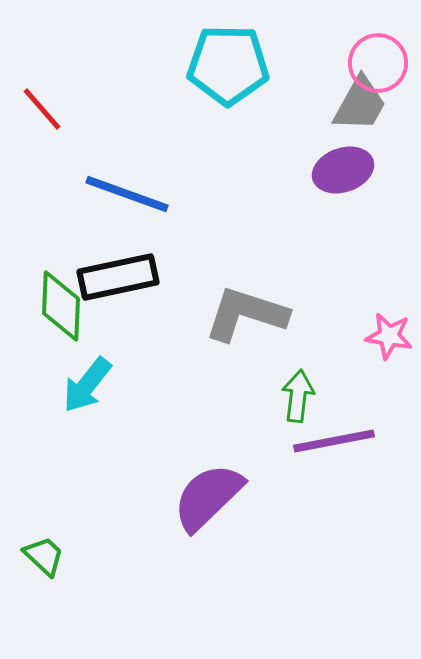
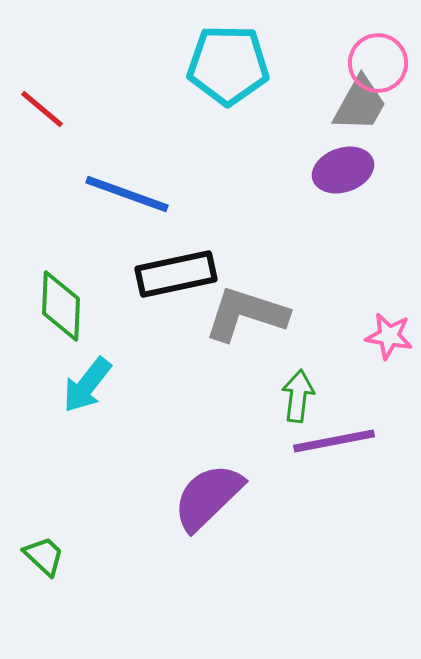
red line: rotated 9 degrees counterclockwise
black rectangle: moved 58 px right, 3 px up
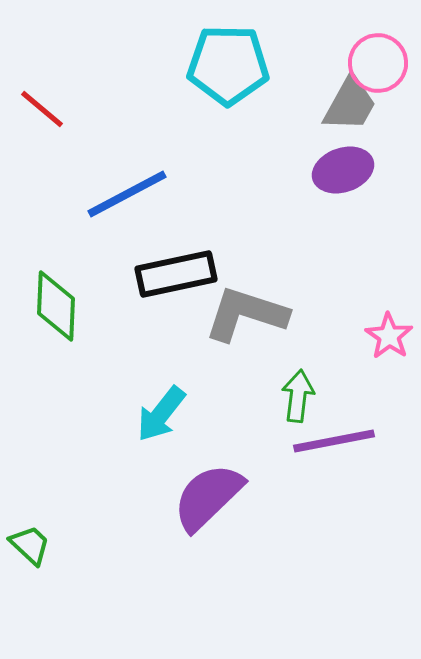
gray trapezoid: moved 10 px left
blue line: rotated 48 degrees counterclockwise
green diamond: moved 5 px left
pink star: rotated 24 degrees clockwise
cyan arrow: moved 74 px right, 29 px down
green trapezoid: moved 14 px left, 11 px up
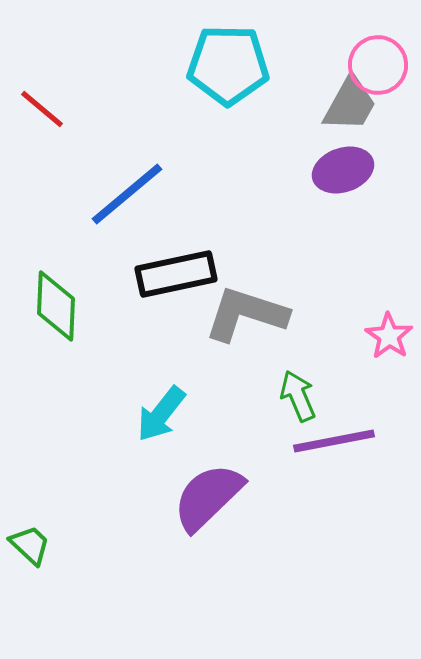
pink circle: moved 2 px down
blue line: rotated 12 degrees counterclockwise
green arrow: rotated 30 degrees counterclockwise
